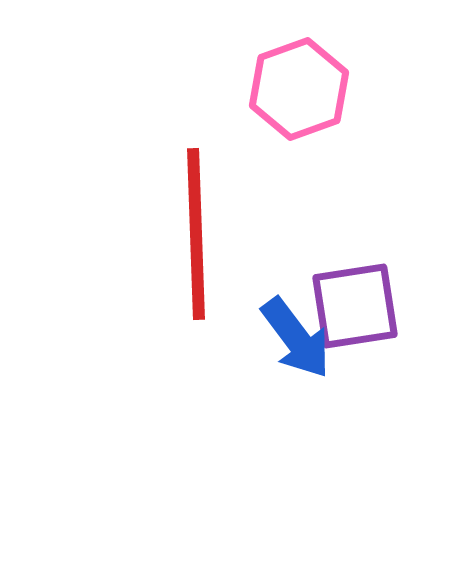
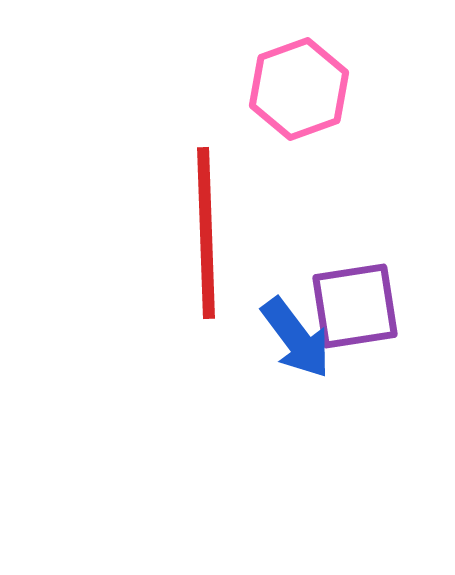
red line: moved 10 px right, 1 px up
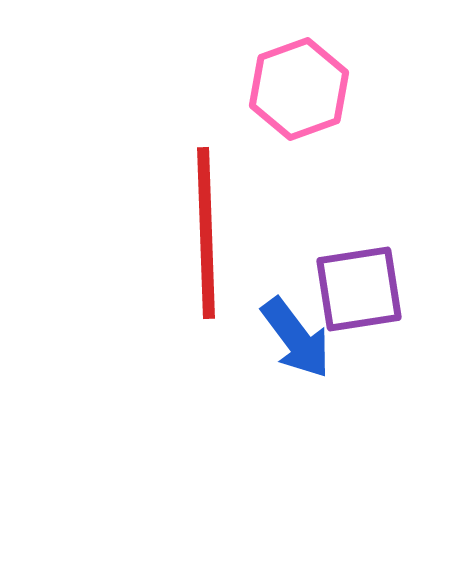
purple square: moved 4 px right, 17 px up
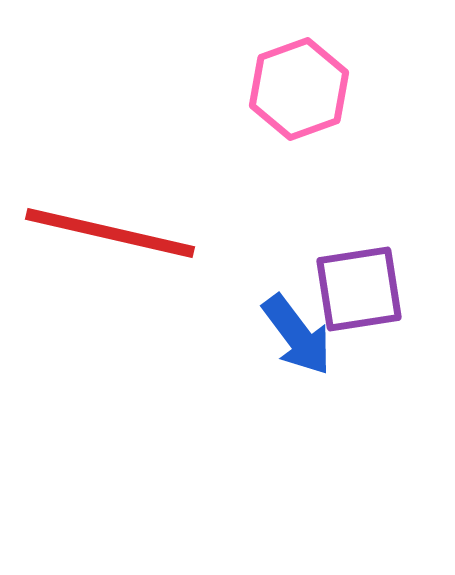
red line: moved 96 px left; rotated 75 degrees counterclockwise
blue arrow: moved 1 px right, 3 px up
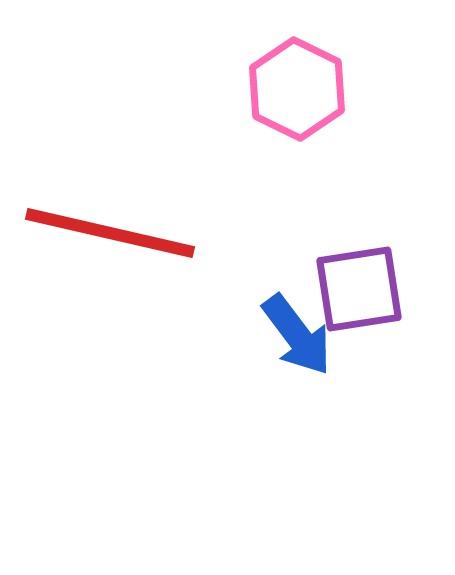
pink hexagon: moved 2 px left; rotated 14 degrees counterclockwise
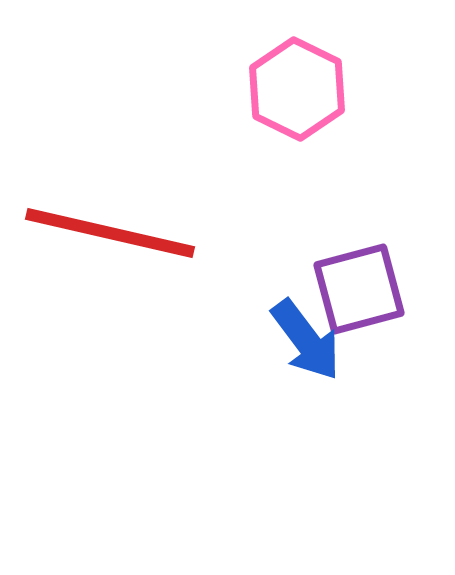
purple square: rotated 6 degrees counterclockwise
blue arrow: moved 9 px right, 5 px down
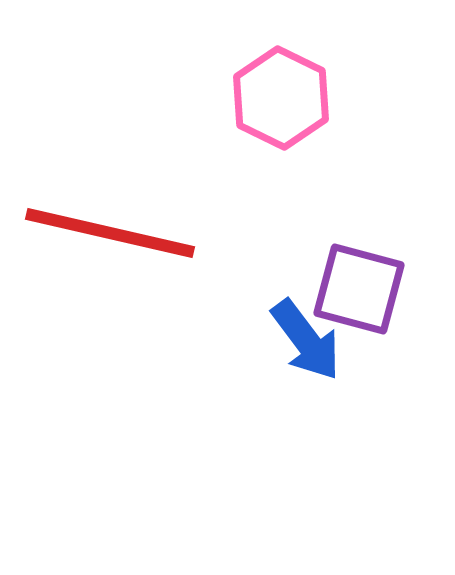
pink hexagon: moved 16 px left, 9 px down
purple square: rotated 30 degrees clockwise
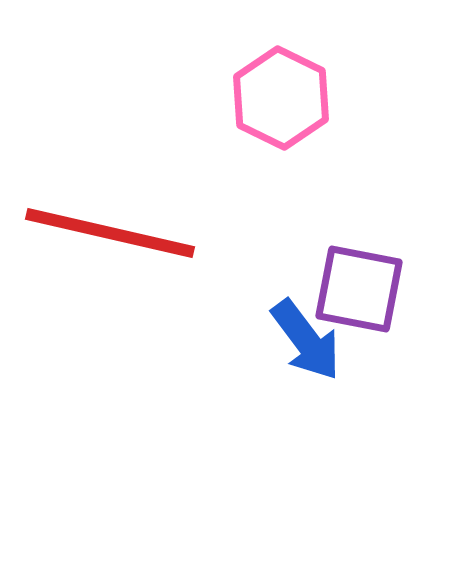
purple square: rotated 4 degrees counterclockwise
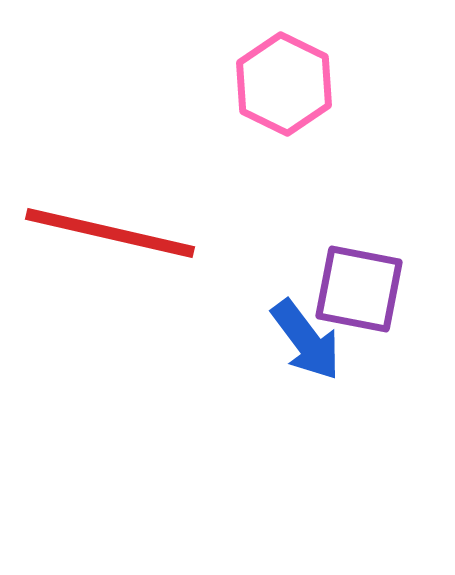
pink hexagon: moved 3 px right, 14 px up
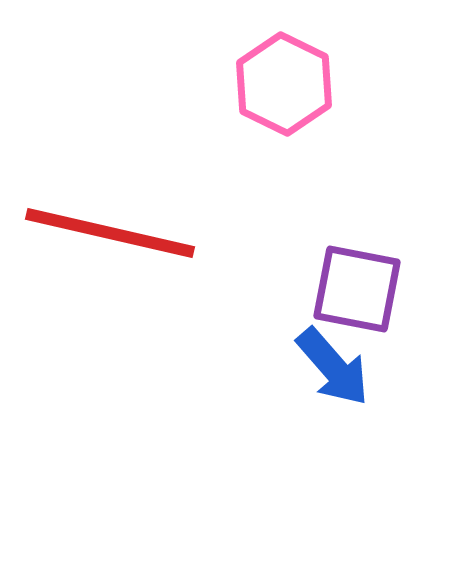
purple square: moved 2 px left
blue arrow: moved 27 px right, 27 px down; rotated 4 degrees counterclockwise
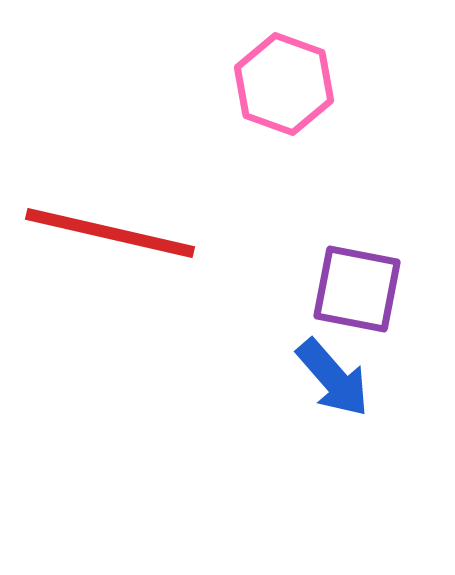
pink hexagon: rotated 6 degrees counterclockwise
blue arrow: moved 11 px down
